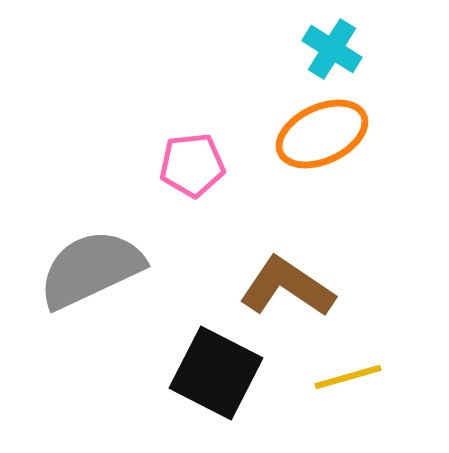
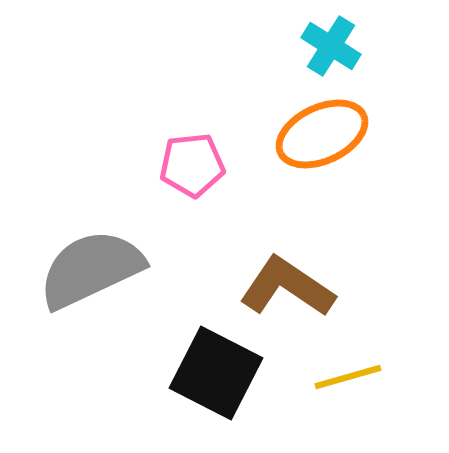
cyan cross: moved 1 px left, 3 px up
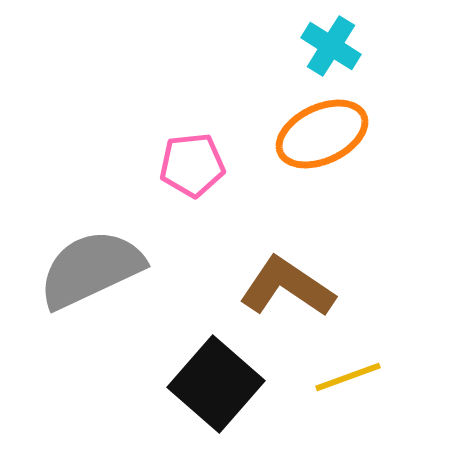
black square: moved 11 px down; rotated 14 degrees clockwise
yellow line: rotated 4 degrees counterclockwise
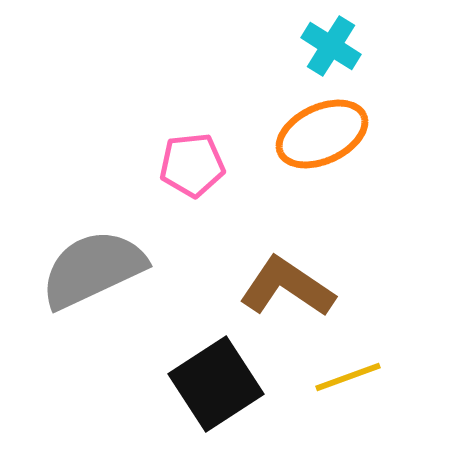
gray semicircle: moved 2 px right
black square: rotated 16 degrees clockwise
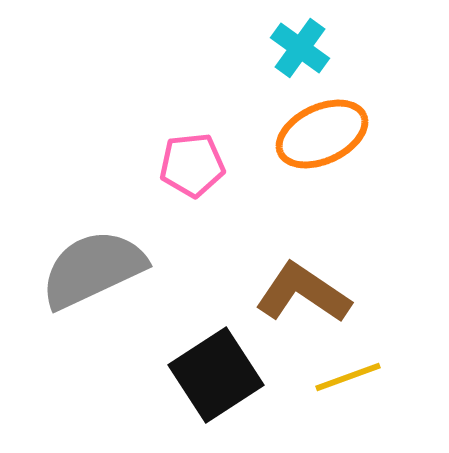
cyan cross: moved 31 px left, 2 px down; rotated 4 degrees clockwise
brown L-shape: moved 16 px right, 6 px down
black square: moved 9 px up
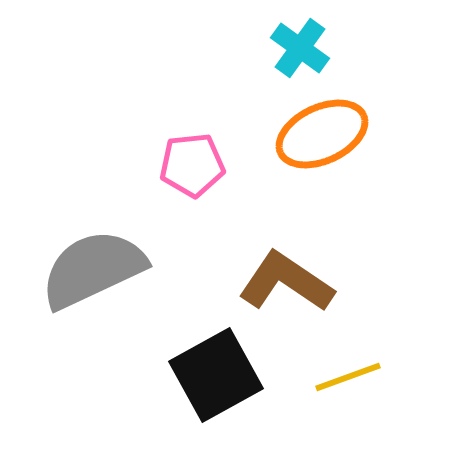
brown L-shape: moved 17 px left, 11 px up
black square: rotated 4 degrees clockwise
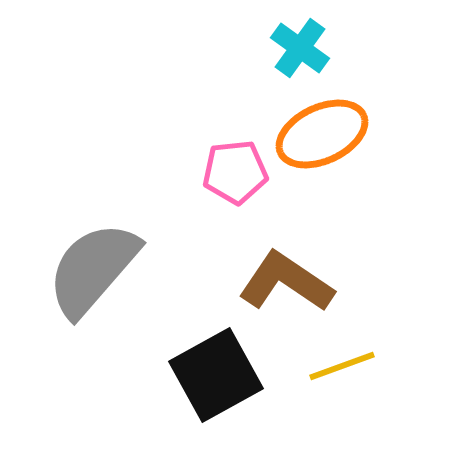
pink pentagon: moved 43 px right, 7 px down
gray semicircle: rotated 24 degrees counterclockwise
yellow line: moved 6 px left, 11 px up
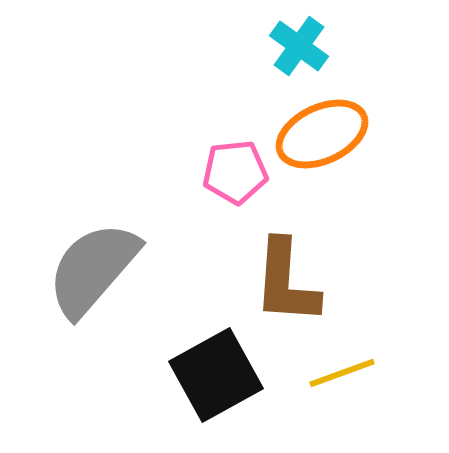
cyan cross: moved 1 px left, 2 px up
brown L-shape: rotated 120 degrees counterclockwise
yellow line: moved 7 px down
